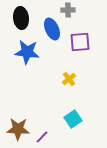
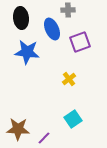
purple square: rotated 15 degrees counterclockwise
purple line: moved 2 px right, 1 px down
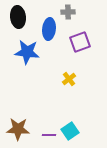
gray cross: moved 2 px down
black ellipse: moved 3 px left, 1 px up
blue ellipse: moved 3 px left; rotated 30 degrees clockwise
cyan square: moved 3 px left, 12 px down
purple line: moved 5 px right, 3 px up; rotated 48 degrees clockwise
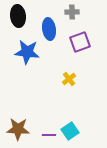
gray cross: moved 4 px right
black ellipse: moved 1 px up
blue ellipse: rotated 15 degrees counterclockwise
